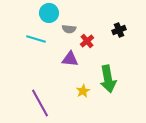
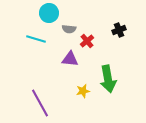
yellow star: rotated 16 degrees clockwise
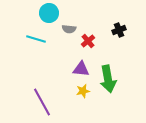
red cross: moved 1 px right
purple triangle: moved 11 px right, 10 px down
purple line: moved 2 px right, 1 px up
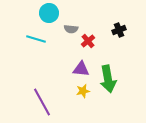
gray semicircle: moved 2 px right
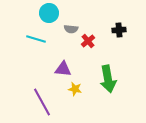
black cross: rotated 16 degrees clockwise
purple triangle: moved 18 px left
yellow star: moved 8 px left, 2 px up; rotated 24 degrees clockwise
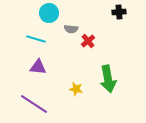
black cross: moved 18 px up
purple triangle: moved 25 px left, 2 px up
yellow star: moved 1 px right
purple line: moved 8 px left, 2 px down; rotated 28 degrees counterclockwise
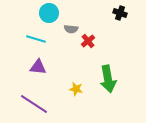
black cross: moved 1 px right, 1 px down; rotated 24 degrees clockwise
